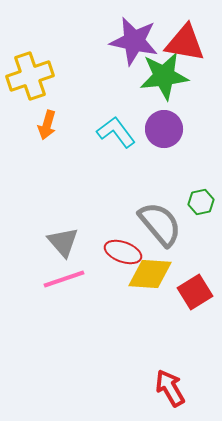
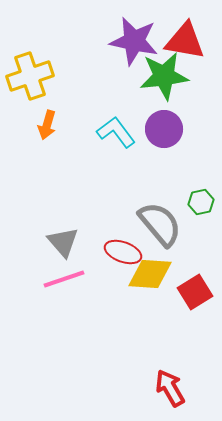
red triangle: moved 2 px up
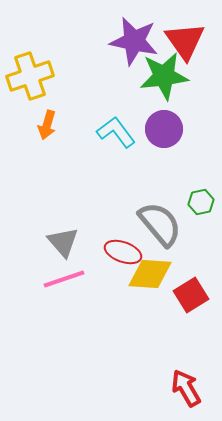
red triangle: rotated 45 degrees clockwise
red square: moved 4 px left, 3 px down
red arrow: moved 16 px right
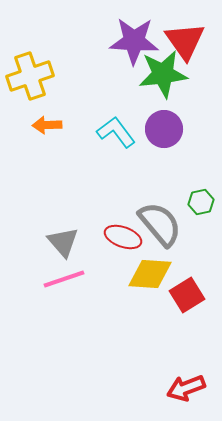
purple star: rotated 9 degrees counterclockwise
green star: moved 1 px left, 2 px up
orange arrow: rotated 72 degrees clockwise
red ellipse: moved 15 px up
red square: moved 4 px left
red arrow: rotated 81 degrees counterclockwise
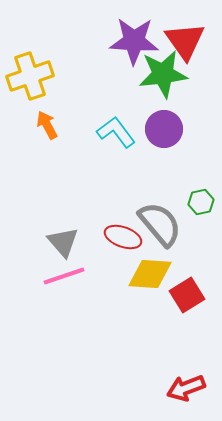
orange arrow: rotated 64 degrees clockwise
pink line: moved 3 px up
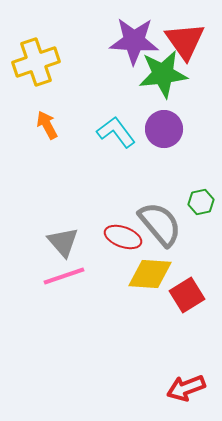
yellow cross: moved 6 px right, 14 px up
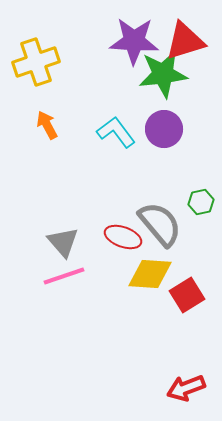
red triangle: rotated 48 degrees clockwise
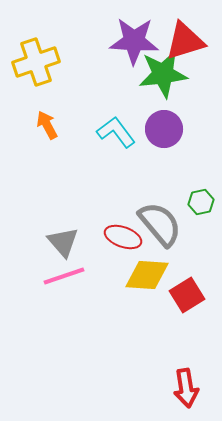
yellow diamond: moved 3 px left, 1 px down
red arrow: rotated 78 degrees counterclockwise
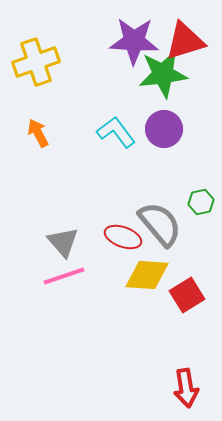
orange arrow: moved 9 px left, 8 px down
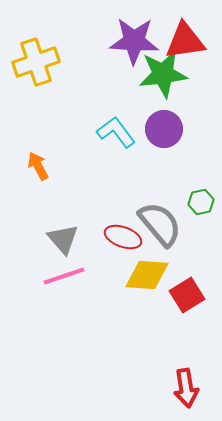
red triangle: rotated 9 degrees clockwise
orange arrow: moved 33 px down
gray triangle: moved 3 px up
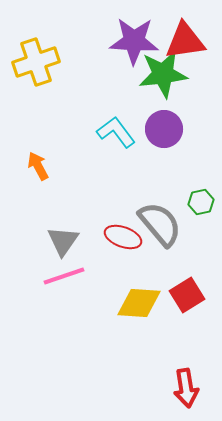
gray triangle: moved 2 px down; rotated 16 degrees clockwise
yellow diamond: moved 8 px left, 28 px down
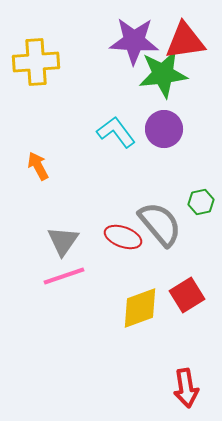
yellow cross: rotated 15 degrees clockwise
yellow diamond: moved 1 px right, 5 px down; rotated 24 degrees counterclockwise
